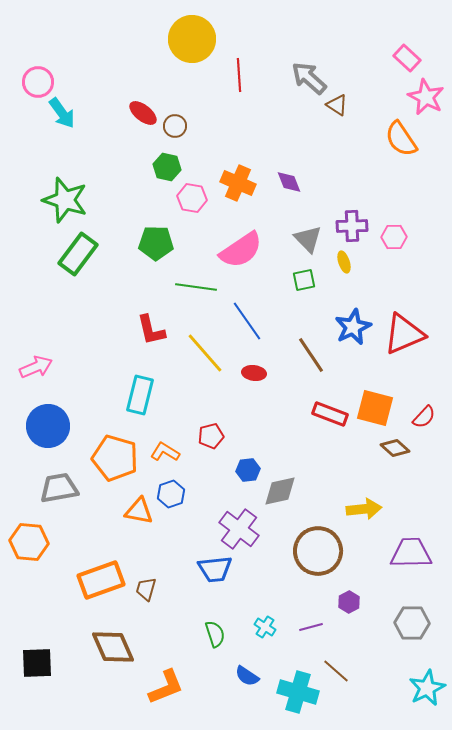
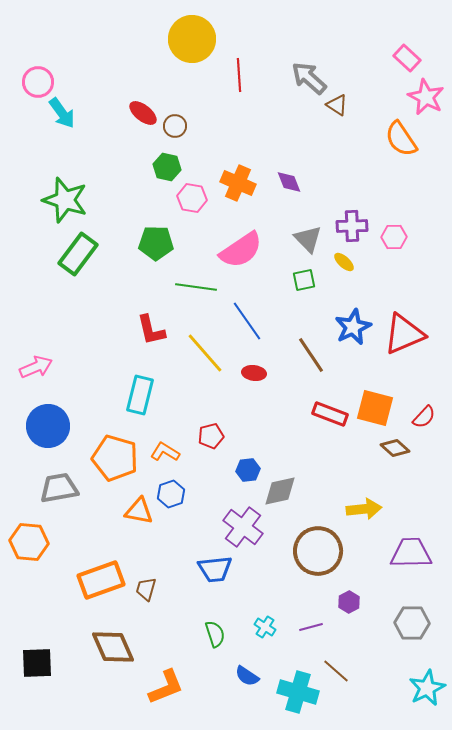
yellow ellipse at (344, 262): rotated 30 degrees counterclockwise
purple cross at (239, 529): moved 4 px right, 2 px up
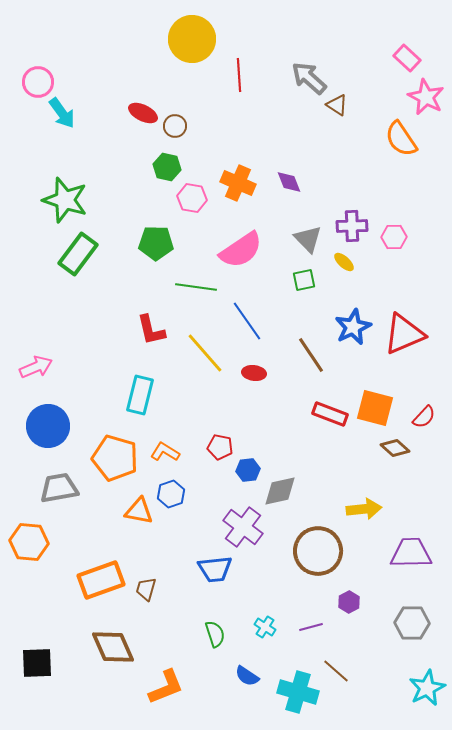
red ellipse at (143, 113): rotated 12 degrees counterclockwise
red pentagon at (211, 436): moved 9 px right, 11 px down; rotated 25 degrees clockwise
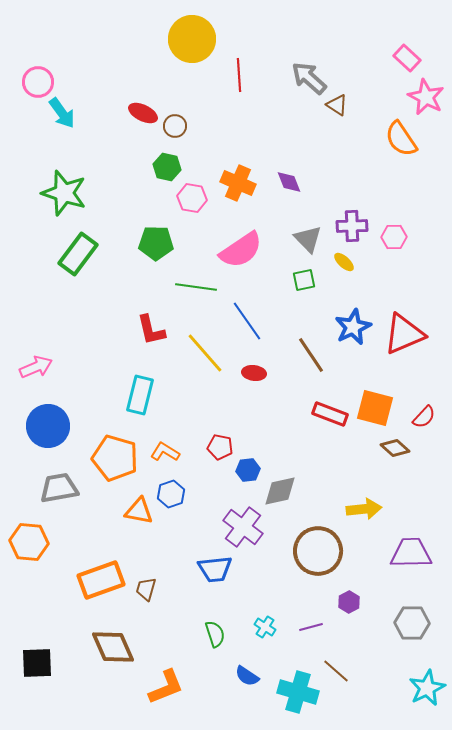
green star at (65, 200): moved 1 px left, 7 px up
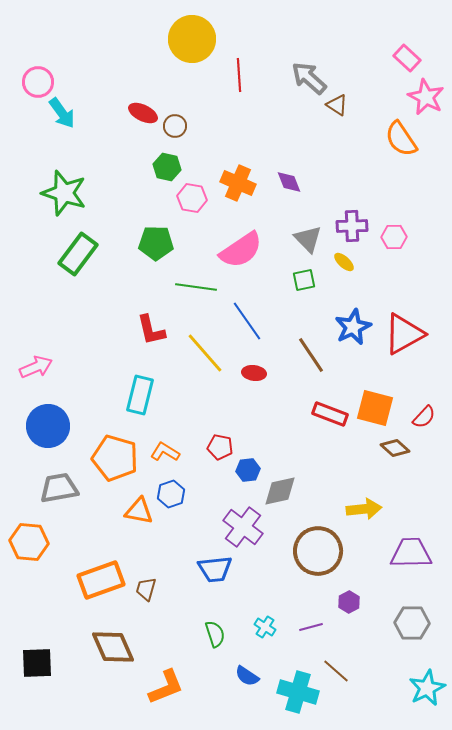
red triangle at (404, 334): rotated 6 degrees counterclockwise
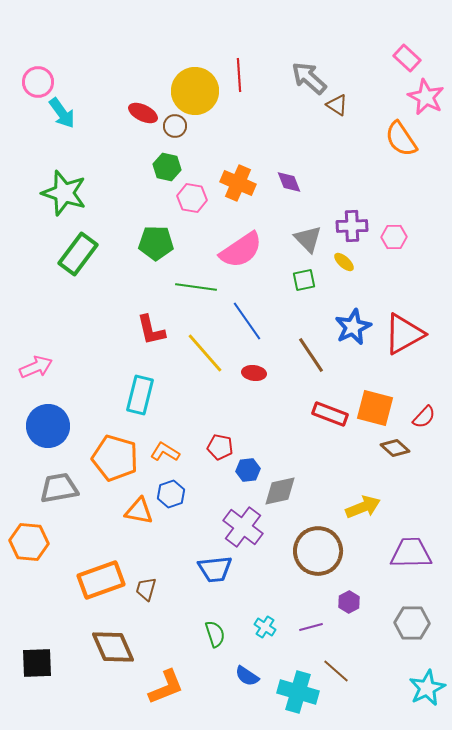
yellow circle at (192, 39): moved 3 px right, 52 px down
yellow arrow at (364, 509): moved 1 px left, 2 px up; rotated 16 degrees counterclockwise
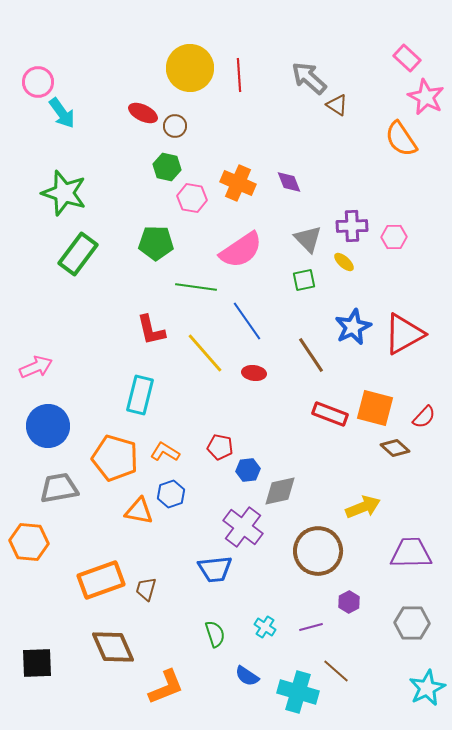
yellow circle at (195, 91): moved 5 px left, 23 px up
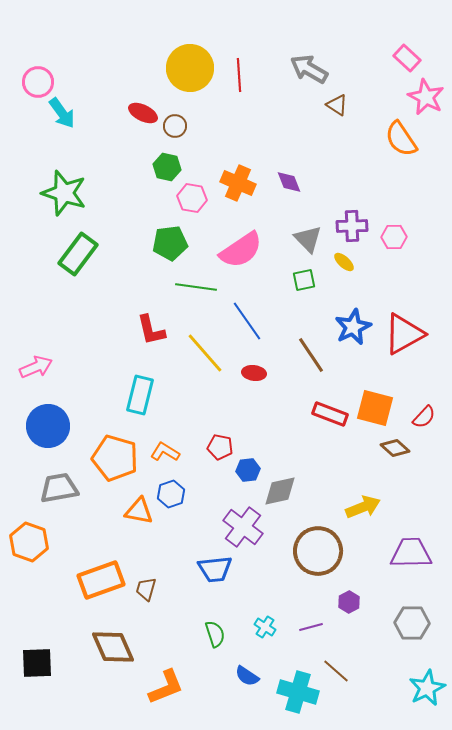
gray arrow at (309, 78): moved 9 px up; rotated 12 degrees counterclockwise
green pentagon at (156, 243): moved 14 px right; rotated 8 degrees counterclockwise
orange hexagon at (29, 542): rotated 15 degrees clockwise
